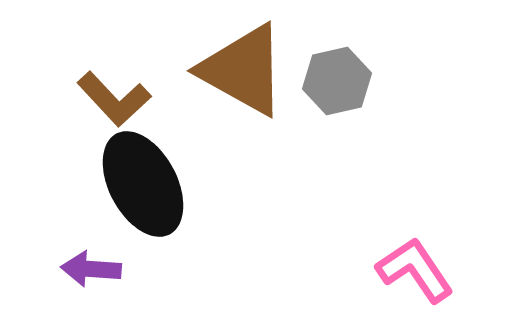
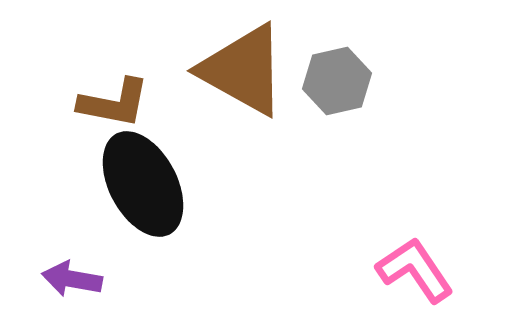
brown L-shape: moved 4 px down; rotated 36 degrees counterclockwise
purple arrow: moved 19 px left, 10 px down; rotated 6 degrees clockwise
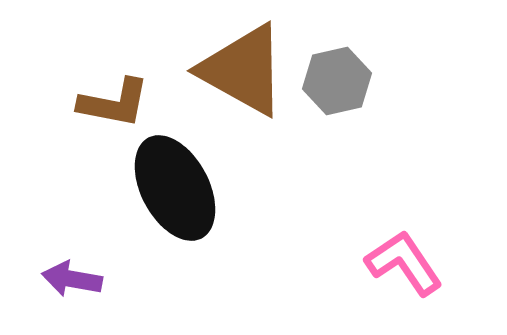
black ellipse: moved 32 px right, 4 px down
pink L-shape: moved 11 px left, 7 px up
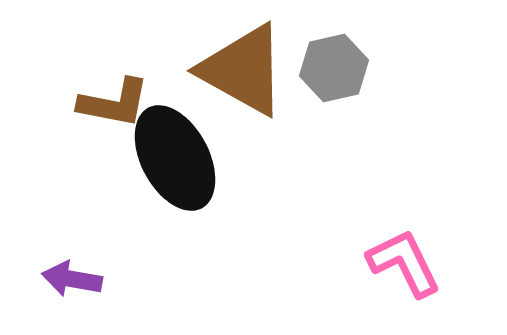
gray hexagon: moved 3 px left, 13 px up
black ellipse: moved 30 px up
pink L-shape: rotated 8 degrees clockwise
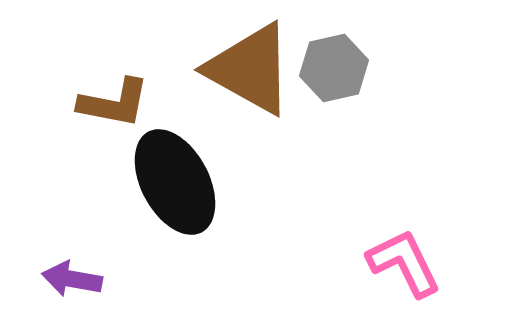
brown triangle: moved 7 px right, 1 px up
black ellipse: moved 24 px down
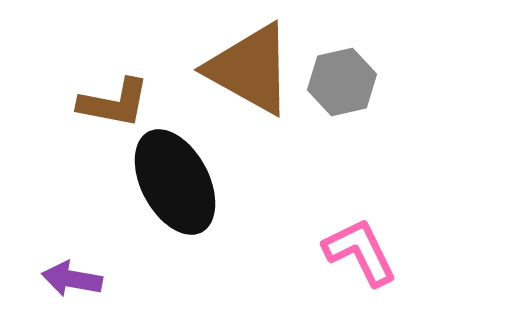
gray hexagon: moved 8 px right, 14 px down
pink L-shape: moved 44 px left, 11 px up
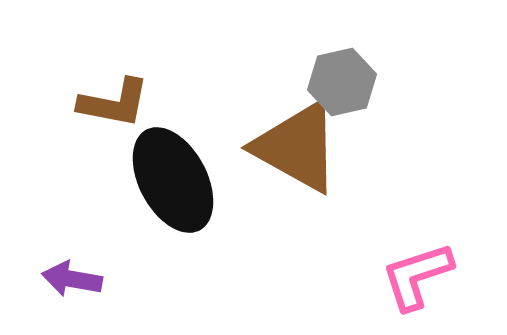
brown triangle: moved 47 px right, 78 px down
black ellipse: moved 2 px left, 2 px up
pink L-shape: moved 57 px right, 24 px down; rotated 82 degrees counterclockwise
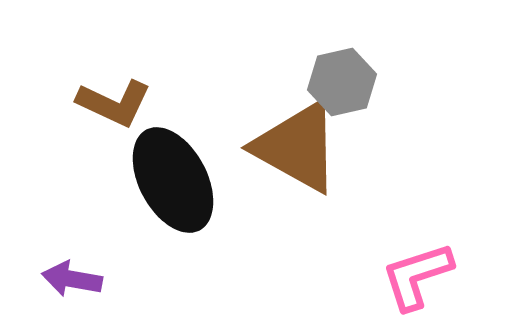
brown L-shape: rotated 14 degrees clockwise
